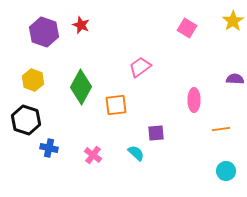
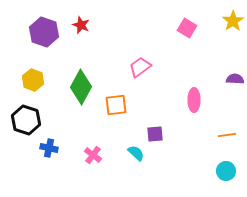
orange line: moved 6 px right, 6 px down
purple square: moved 1 px left, 1 px down
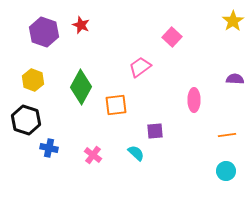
pink square: moved 15 px left, 9 px down; rotated 12 degrees clockwise
purple square: moved 3 px up
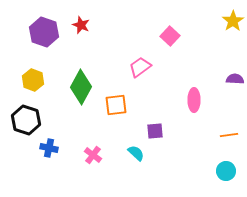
pink square: moved 2 px left, 1 px up
orange line: moved 2 px right
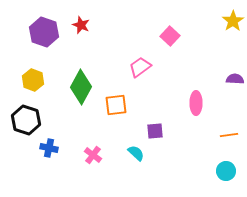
pink ellipse: moved 2 px right, 3 px down
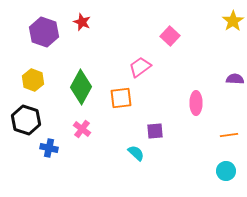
red star: moved 1 px right, 3 px up
orange square: moved 5 px right, 7 px up
pink cross: moved 11 px left, 26 px up
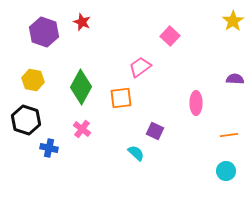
yellow hexagon: rotated 10 degrees counterclockwise
purple square: rotated 30 degrees clockwise
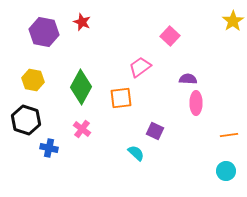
purple hexagon: rotated 8 degrees counterclockwise
purple semicircle: moved 47 px left
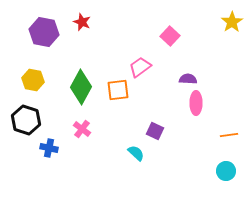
yellow star: moved 1 px left, 1 px down
orange square: moved 3 px left, 8 px up
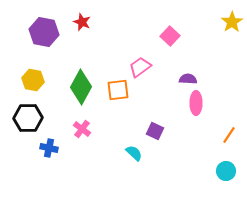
black hexagon: moved 2 px right, 2 px up; rotated 20 degrees counterclockwise
orange line: rotated 48 degrees counterclockwise
cyan semicircle: moved 2 px left
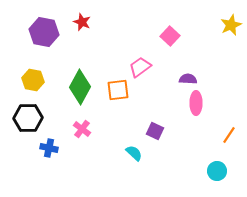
yellow star: moved 1 px left, 3 px down; rotated 10 degrees clockwise
green diamond: moved 1 px left
cyan circle: moved 9 px left
